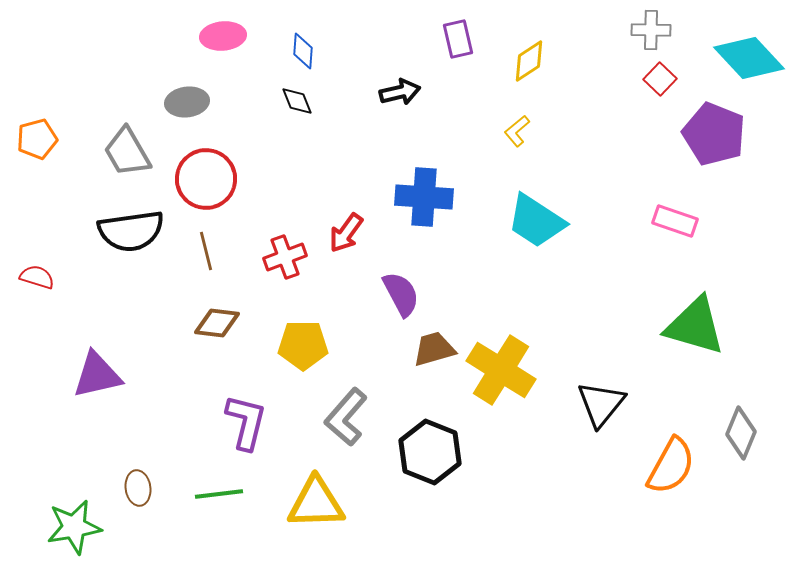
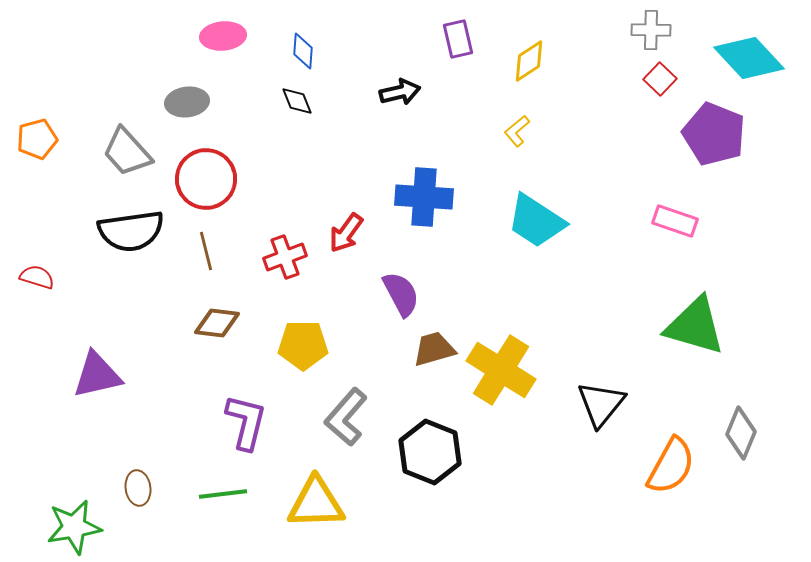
gray trapezoid: rotated 12 degrees counterclockwise
green line: moved 4 px right
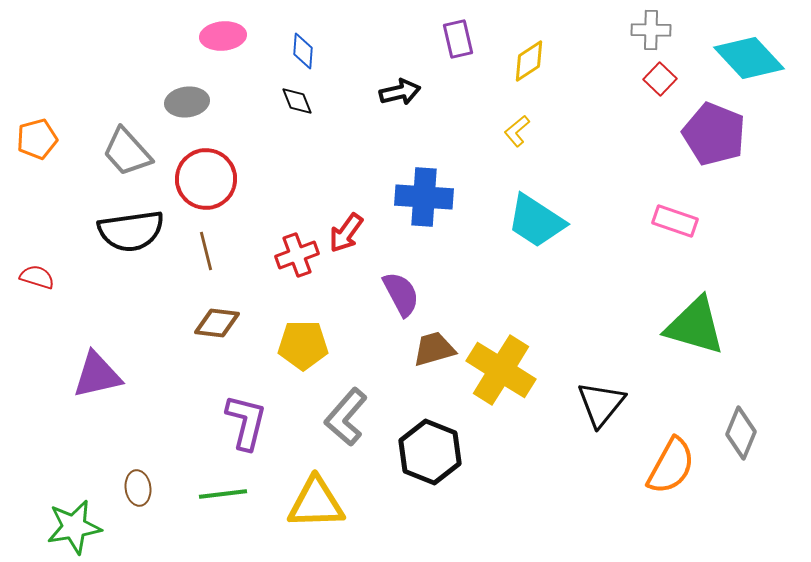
red cross: moved 12 px right, 2 px up
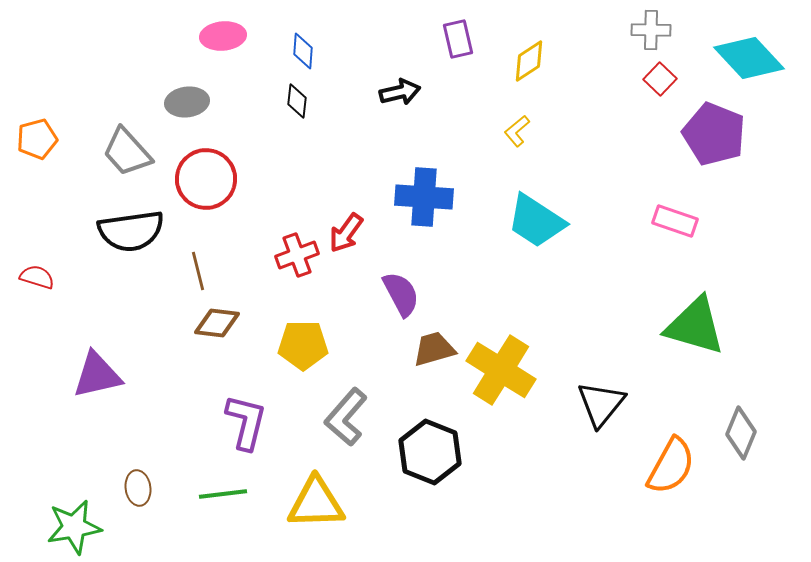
black diamond: rotated 28 degrees clockwise
brown line: moved 8 px left, 20 px down
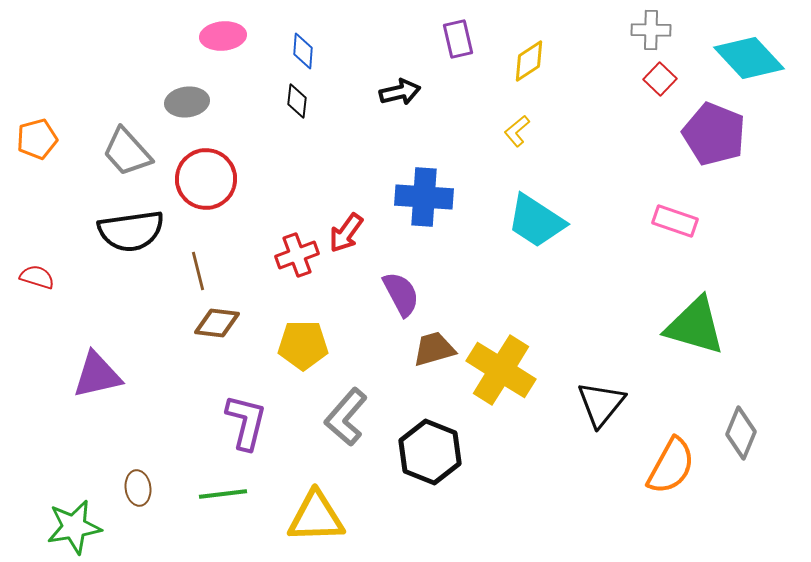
yellow triangle: moved 14 px down
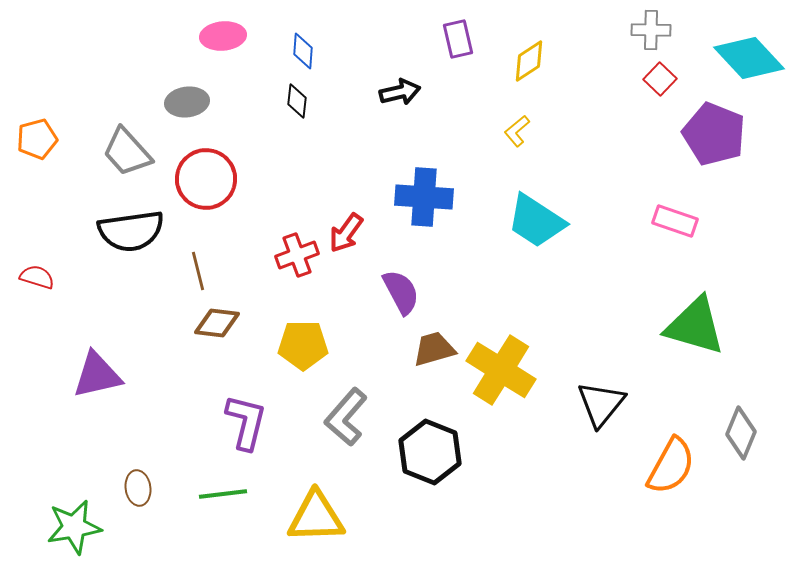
purple semicircle: moved 2 px up
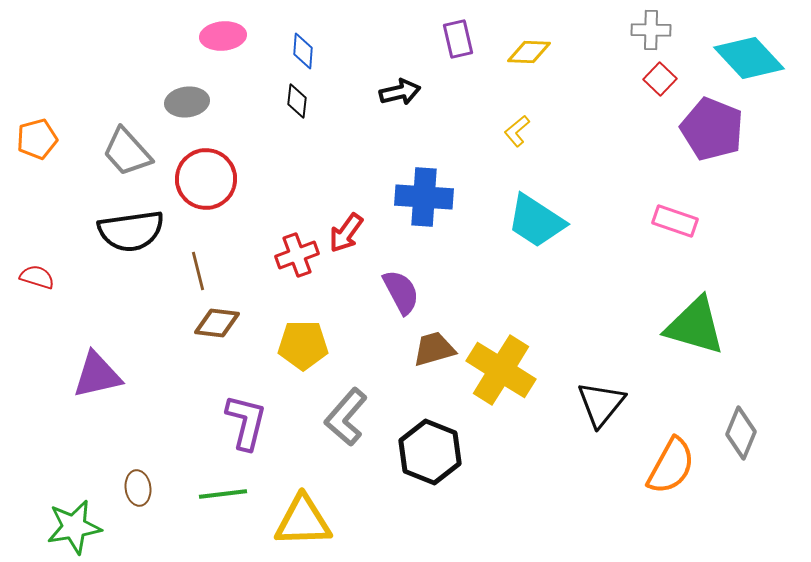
yellow diamond: moved 9 px up; rotated 36 degrees clockwise
purple pentagon: moved 2 px left, 5 px up
yellow triangle: moved 13 px left, 4 px down
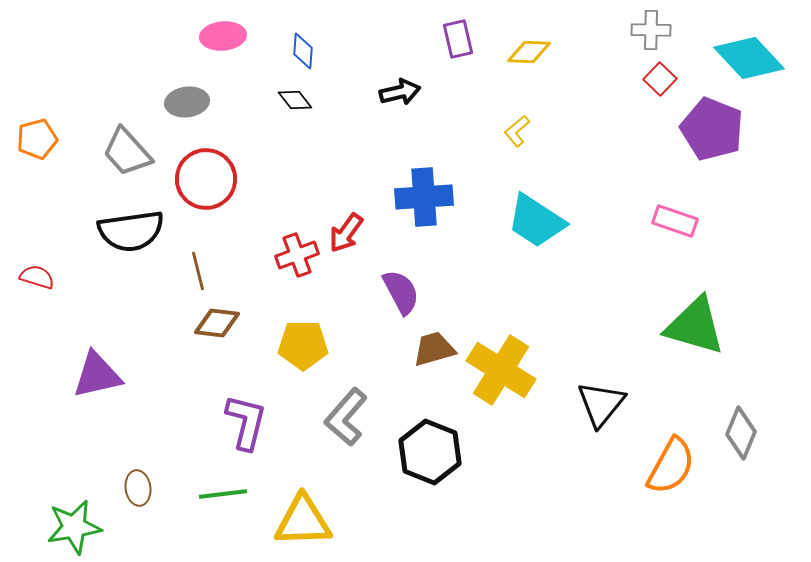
black diamond: moved 2 px left, 1 px up; rotated 44 degrees counterclockwise
blue cross: rotated 8 degrees counterclockwise
